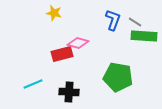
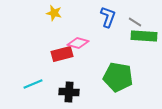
blue L-shape: moved 5 px left, 3 px up
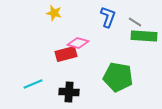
red rectangle: moved 4 px right
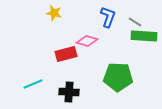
pink diamond: moved 9 px right, 2 px up
green pentagon: rotated 8 degrees counterclockwise
